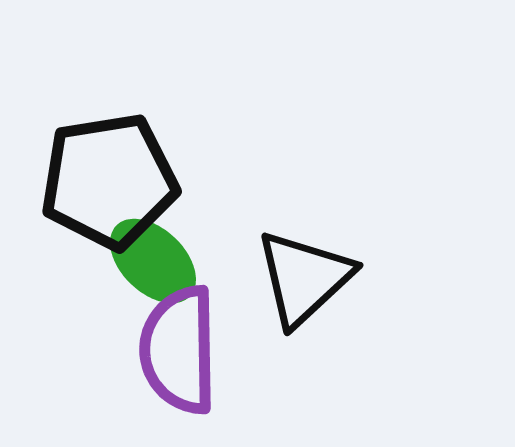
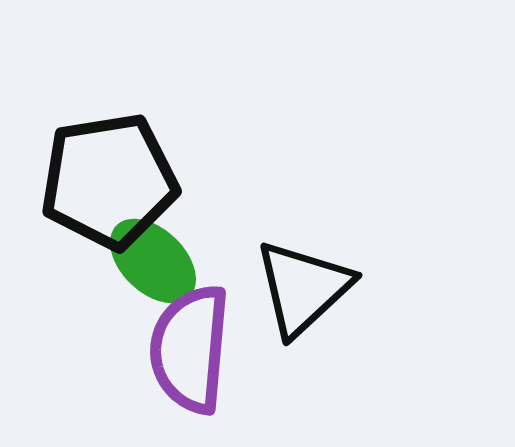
black triangle: moved 1 px left, 10 px down
purple semicircle: moved 11 px right, 1 px up; rotated 6 degrees clockwise
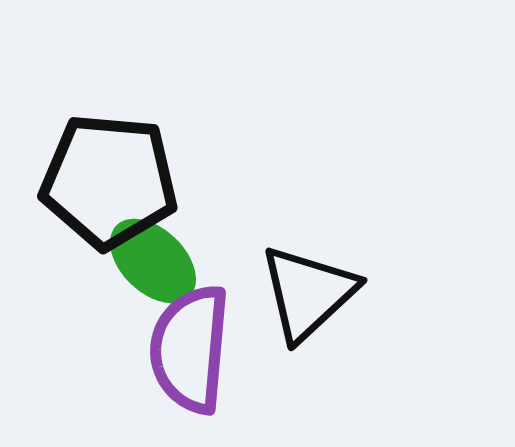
black pentagon: rotated 14 degrees clockwise
black triangle: moved 5 px right, 5 px down
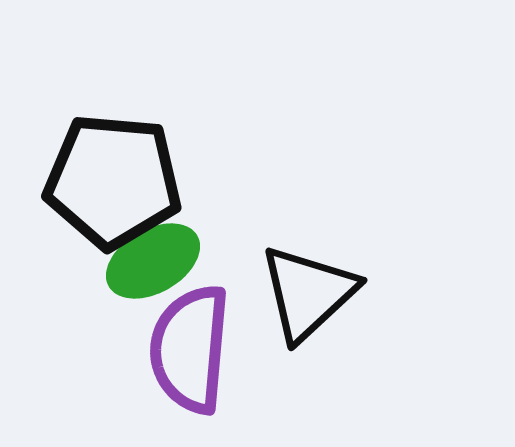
black pentagon: moved 4 px right
green ellipse: rotated 74 degrees counterclockwise
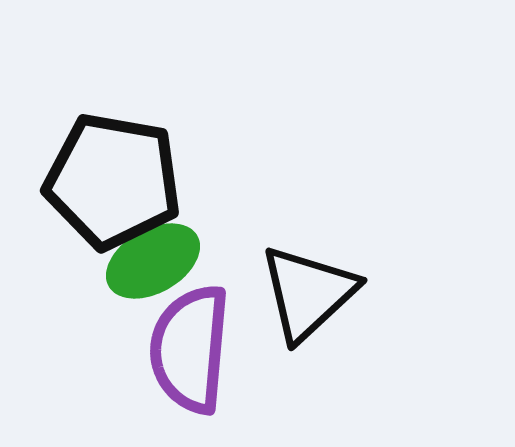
black pentagon: rotated 5 degrees clockwise
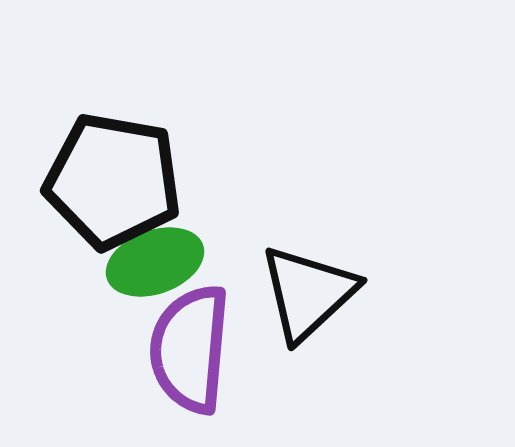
green ellipse: moved 2 px right, 1 px down; rotated 10 degrees clockwise
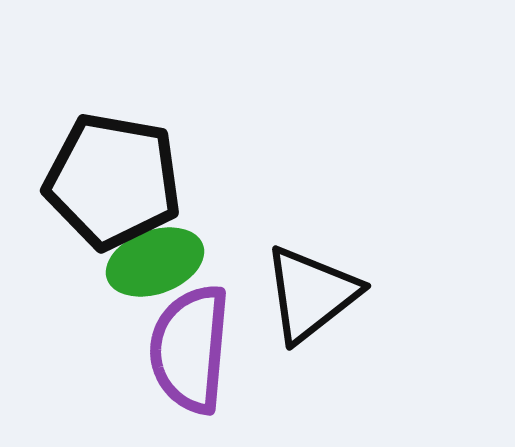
black triangle: moved 3 px right, 1 px down; rotated 5 degrees clockwise
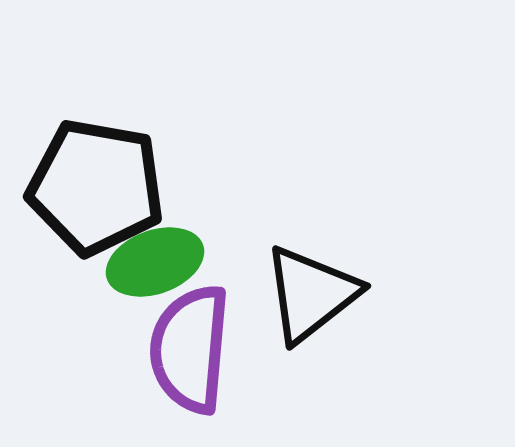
black pentagon: moved 17 px left, 6 px down
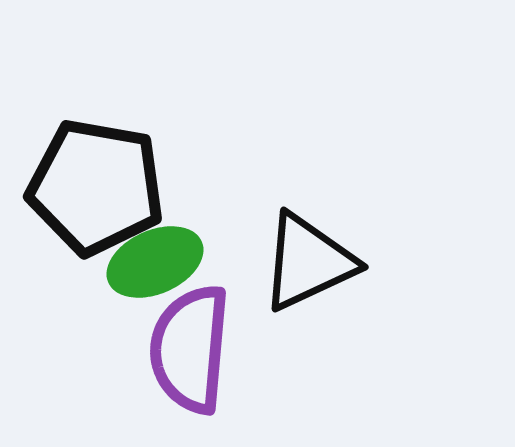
green ellipse: rotated 4 degrees counterclockwise
black triangle: moved 3 px left, 32 px up; rotated 13 degrees clockwise
